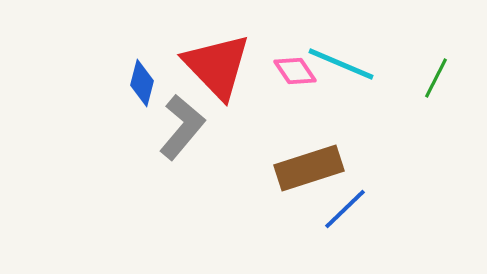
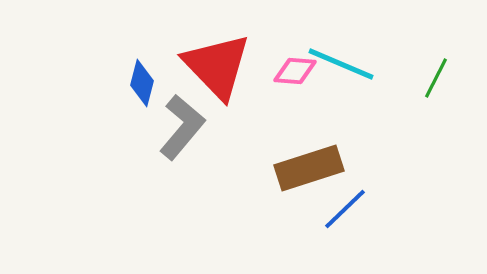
pink diamond: rotated 51 degrees counterclockwise
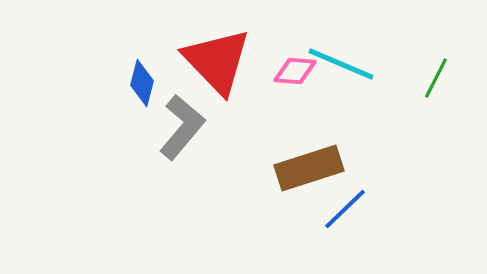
red triangle: moved 5 px up
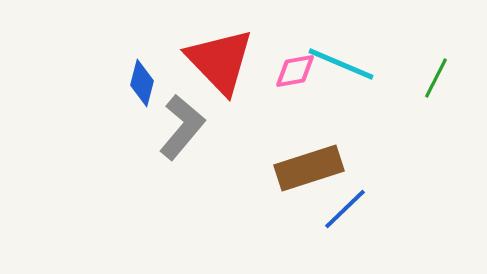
red triangle: moved 3 px right
pink diamond: rotated 15 degrees counterclockwise
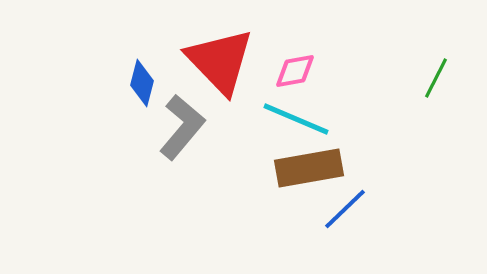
cyan line: moved 45 px left, 55 px down
brown rectangle: rotated 8 degrees clockwise
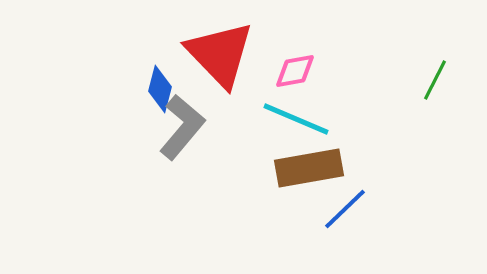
red triangle: moved 7 px up
green line: moved 1 px left, 2 px down
blue diamond: moved 18 px right, 6 px down
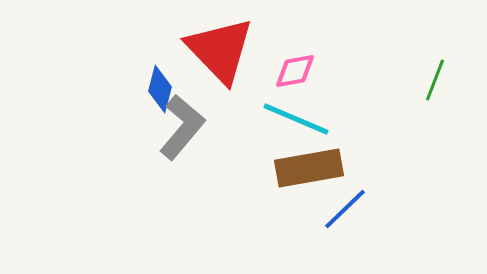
red triangle: moved 4 px up
green line: rotated 6 degrees counterclockwise
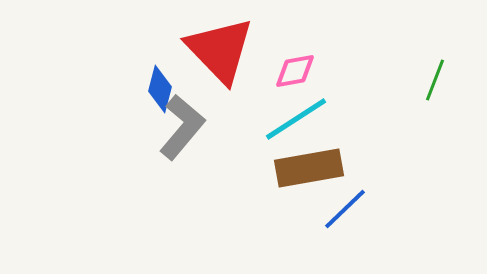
cyan line: rotated 56 degrees counterclockwise
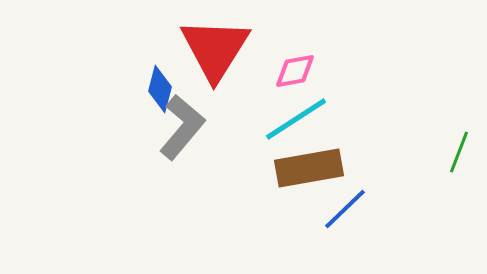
red triangle: moved 5 px left, 1 px up; rotated 16 degrees clockwise
green line: moved 24 px right, 72 px down
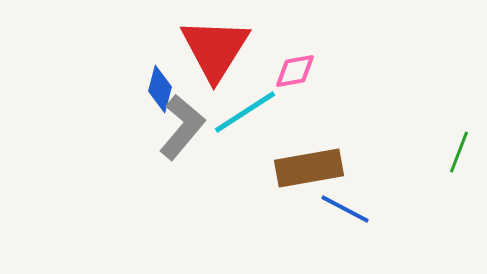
cyan line: moved 51 px left, 7 px up
blue line: rotated 72 degrees clockwise
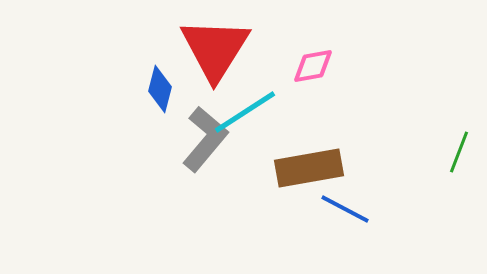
pink diamond: moved 18 px right, 5 px up
gray L-shape: moved 23 px right, 12 px down
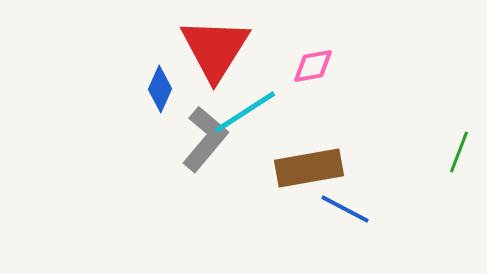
blue diamond: rotated 9 degrees clockwise
